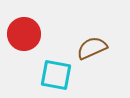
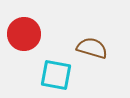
brown semicircle: rotated 40 degrees clockwise
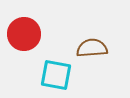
brown semicircle: rotated 20 degrees counterclockwise
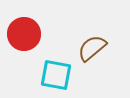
brown semicircle: rotated 36 degrees counterclockwise
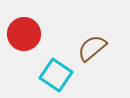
cyan square: rotated 24 degrees clockwise
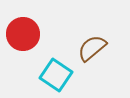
red circle: moved 1 px left
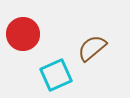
cyan square: rotated 32 degrees clockwise
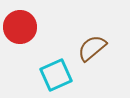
red circle: moved 3 px left, 7 px up
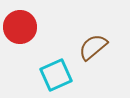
brown semicircle: moved 1 px right, 1 px up
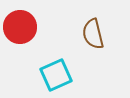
brown semicircle: moved 13 px up; rotated 64 degrees counterclockwise
